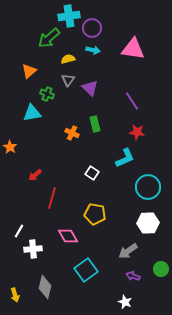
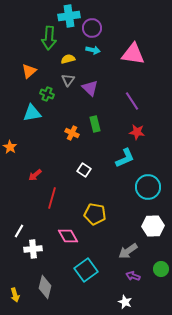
green arrow: rotated 45 degrees counterclockwise
pink triangle: moved 5 px down
white square: moved 8 px left, 3 px up
white hexagon: moved 5 px right, 3 px down
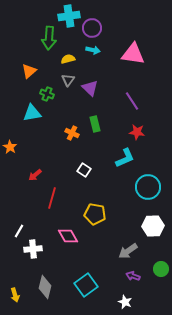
cyan square: moved 15 px down
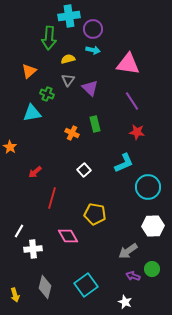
purple circle: moved 1 px right, 1 px down
pink triangle: moved 5 px left, 10 px down
cyan L-shape: moved 1 px left, 5 px down
white square: rotated 16 degrees clockwise
red arrow: moved 3 px up
green circle: moved 9 px left
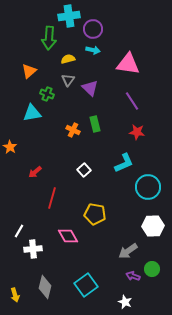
orange cross: moved 1 px right, 3 px up
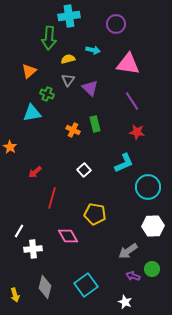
purple circle: moved 23 px right, 5 px up
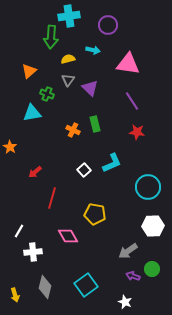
purple circle: moved 8 px left, 1 px down
green arrow: moved 2 px right, 1 px up
cyan L-shape: moved 12 px left
white cross: moved 3 px down
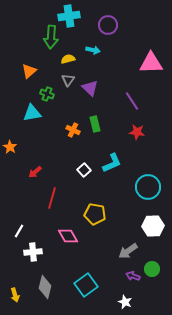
pink triangle: moved 23 px right, 1 px up; rotated 10 degrees counterclockwise
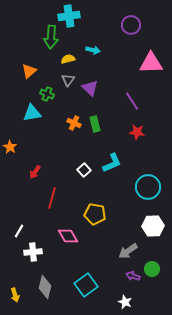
purple circle: moved 23 px right
orange cross: moved 1 px right, 7 px up
red arrow: rotated 16 degrees counterclockwise
